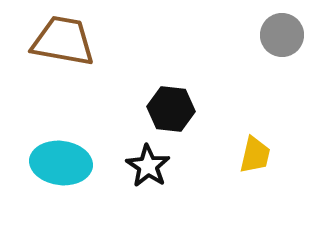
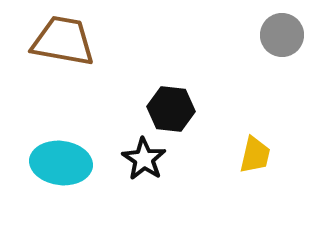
black star: moved 4 px left, 7 px up
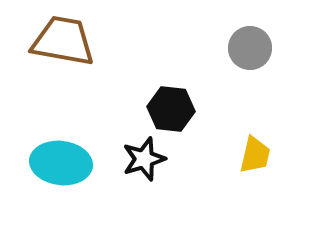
gray circle: moved 32 px left, 13 px down
black star: rotated 21 degrees clockwise
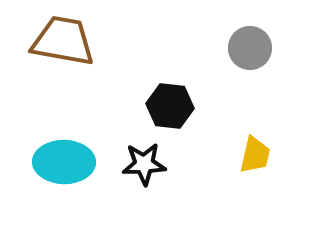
black hexagon: moved 1 px left, 3 px up
black star: moved 5 px down; rotated 15 degrees clockwise
cyan ellipse: moved 3 px right, 1 px up; rotated 6 degrees counterclockwise
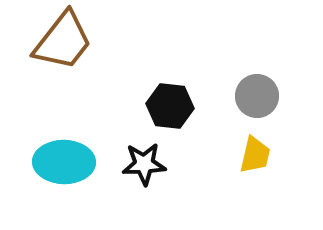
brown trapezoid: rotated 118 degrees clockwise
gray circle: moved 7 px right, 48 px down
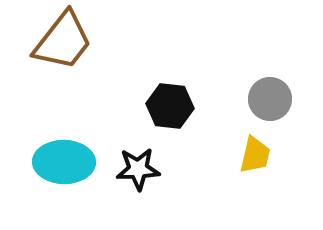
gray circle: moved 13 px right, 3 px down
black star: moved 6 px left, 5 px down
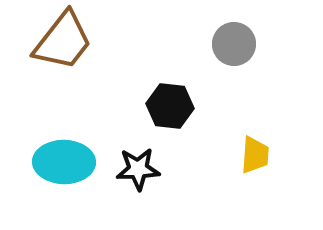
gray circle: moved 36 px left, 55 px up
yellow trapezoid: rotated 9 degrees counterclockwise
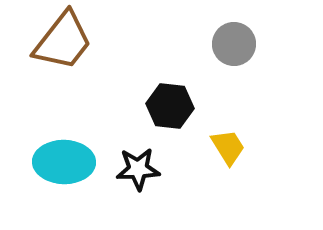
yellow trapezoid: moved 27 px left, 8 px up; rotated 36 degrees counterclockwise
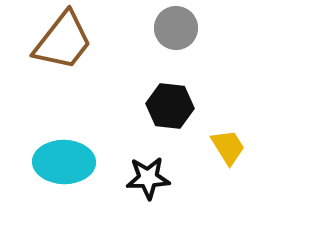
gray circle: moved 58 px left, 16 px up
black star: moved 10 px right, 9 px down
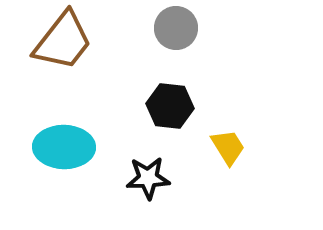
cyan ellipse: moved 15 px up
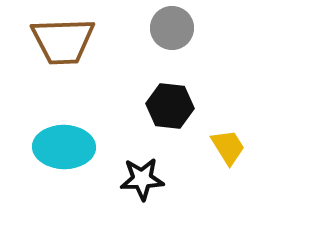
gray circle: moved 4 px left
brown trapezoid: rotated 50 degrees clockwise
black star: moved 6 px left, 1 px down
